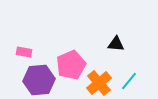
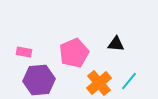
pink pentagon: moved 3 px right, 12 px up
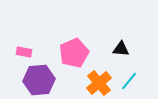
black triangle: moved 5 px right, 5 px down
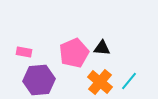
black triangle: moved 19 px left, 1 px up
orange cross: moved 1 px right, 1 px up; rotated 10 degrees counterclockwise
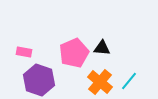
purple hexagon: rotated 24 degrees clockwise
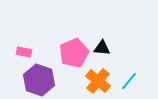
orange cross: moved 2 px left, 1 px up
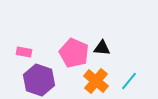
pink pentagon: rotated 24 degrees counterclockwise
orange cross: moved 2 px left
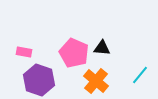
cyan line: moved 11 px right, 6 px up
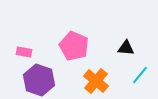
black triangle: moved 24 px right
pink pentagon: moved 7 px up
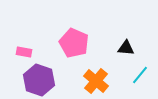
pink pentagon: moved 3 px up
